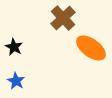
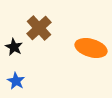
brown cross: moved 24 px left, 10 px down
orange ellipse: rotated 20 degrees counterclockwise
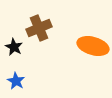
brown cross: rotated 20 degrees clockwise
orange ellipse: moved 2 px right, 2 px up
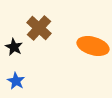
brown cross: rotated 25 degrees counterclockwise
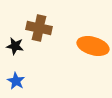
brown cross: rotated 30 degrees counterclockwise
black star: moved 1 px right, 1 px up; rotated 18 degrees counterclockwise
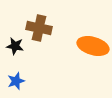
blue star: rotated 24 degrees clockwise
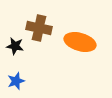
orange ellipse: moved 13 px left, 4 px up
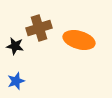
brown cross: rotated 30 degrees counterclockwise
orange ellipse: moved 1 px left, 2 px up
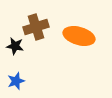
brown cross: moved 3 px left, 1 px up
orange ellipse: moved 4 px up
